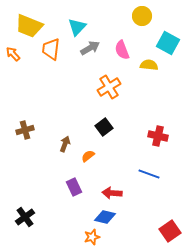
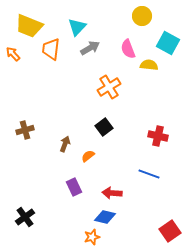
pink semicircle: moved 6 px right, 1 px up
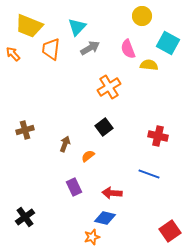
blue diamond: moved 1 px down
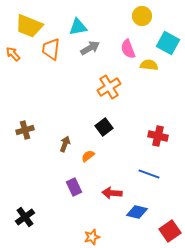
cyan triangle: moved 1 px right; rotated 36 degrees clockwise
blue diamond: moved 32 px right, 6 px up
